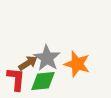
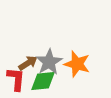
gray star: moved 2 px right, 4 px down; rotated 8 degrees clockwise
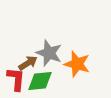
gray star: moved 9 px up; rotated 20 degrees counterclockwise
green diamond: moved 3 px left
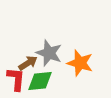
orange star: moved 3 px right, 1 px up
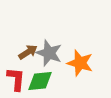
brown arrow: moved 11 px up
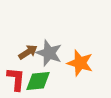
green diamond: moved 2 px left
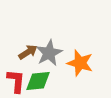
gray star: rotated 24 degrees clockwise
red L-shape: moved 2 px down
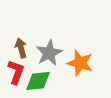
brown arrow: moved 7 px left, 4 px up; rotated 72 degrees counterclockwise
red L-shape: moved 9 px up; rotated 15 degrees clockwise
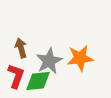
gray star: moved 8 px down
orange star: moved 5 px up; rotated 24 degrees counterclockwise
red L-shape: moved 4 px down
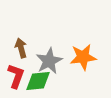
orange star: moved 3 px right, 1 px up
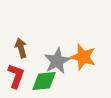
orange star: rotated 24 degrees clockwise
gray star: moved 8 px right
green diamond: moved 6 px right
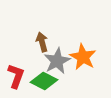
brown arrow: moved 21 px right, 6 px up
orange star: rotated 12 degrees clockwise
green diamond: rotated 32 degrees clockwise
